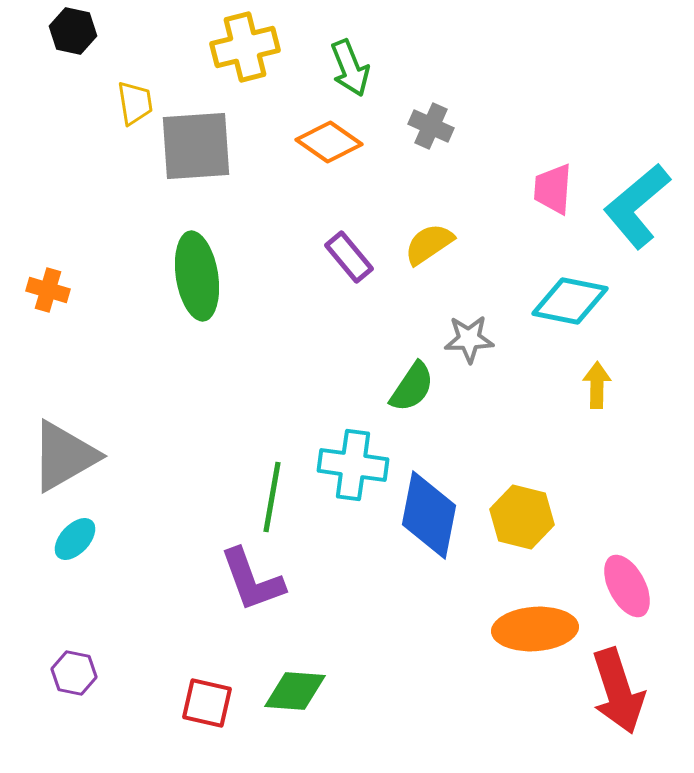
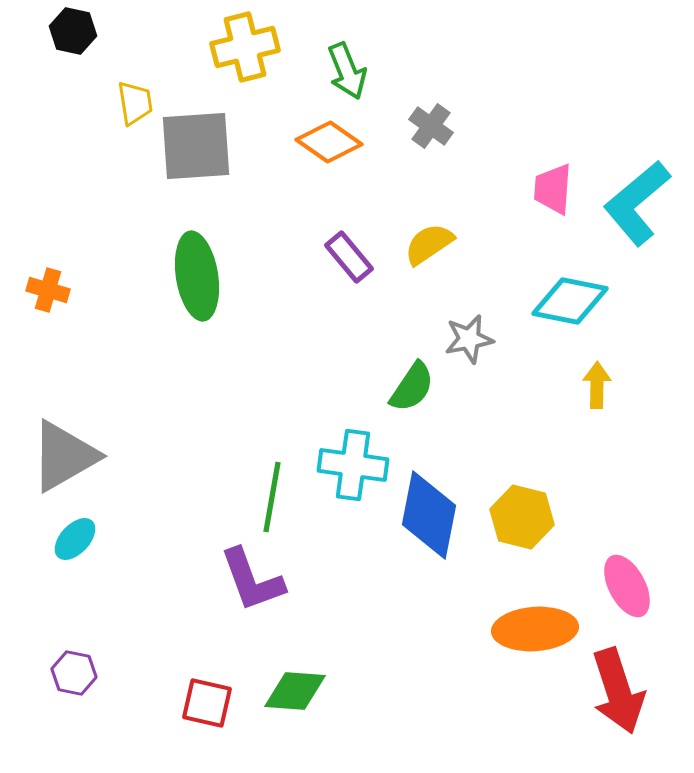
green arrow: moved 3 px left, 3 px down
gray cross: rotated 12 degrees clockwise
cyan L-shape: moved 3 px up
gray star: rotated 9 degrees counterclockwise
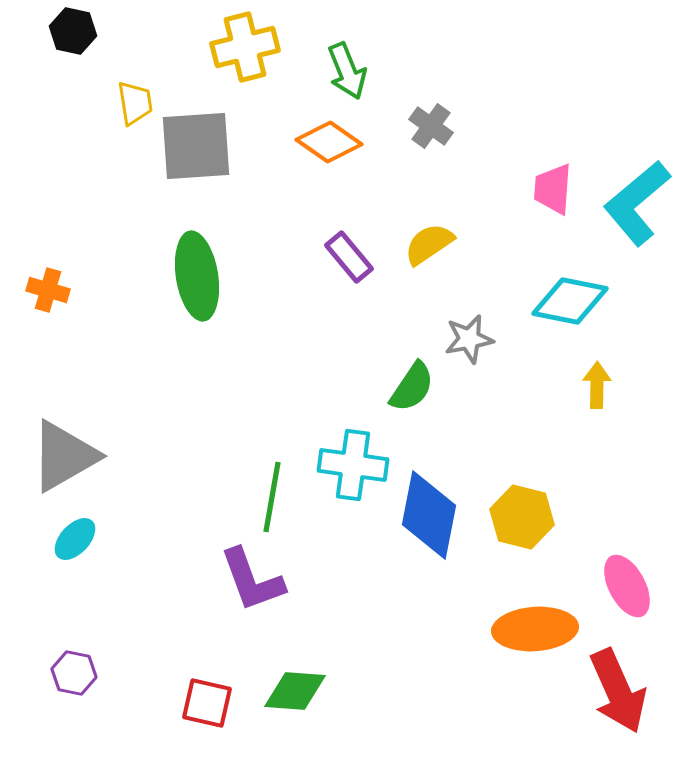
red arrow: rotated 6 degrees counterclockwise
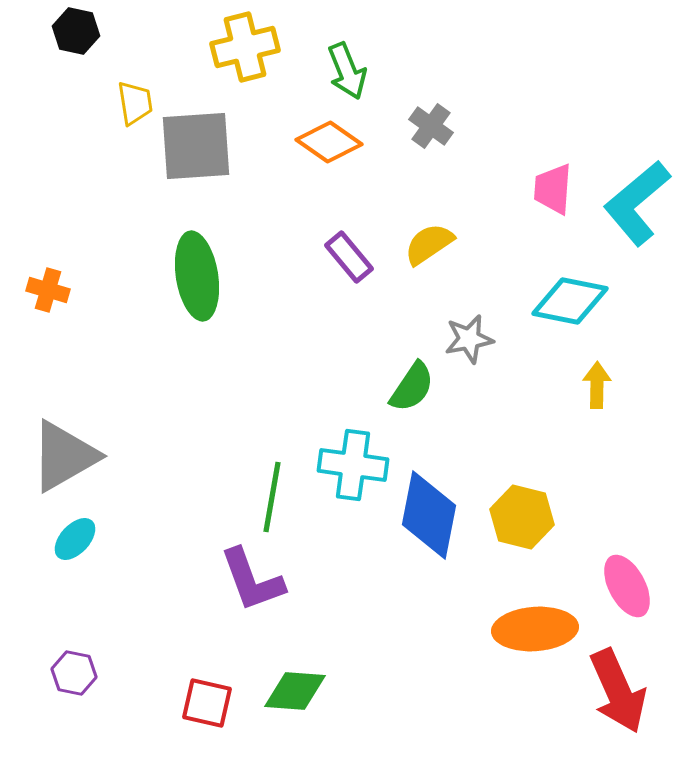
black hexagon: moved 3 px right
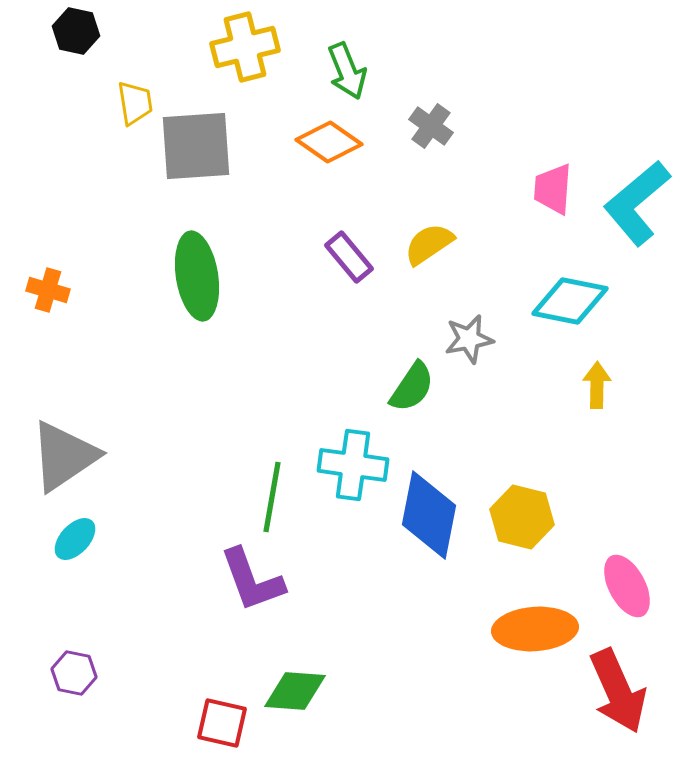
gray triangle: rotated 4 degrees counterclockwise
red square: moved 15 px right, 20 px down
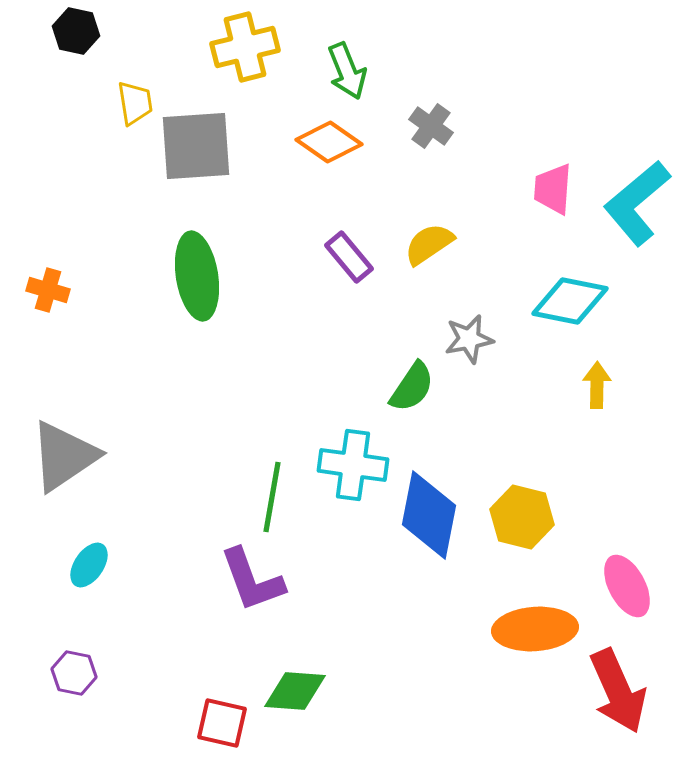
cyan ellipse: moved 14 px right, 26 px down; rotated 9 degrees counterclockwise
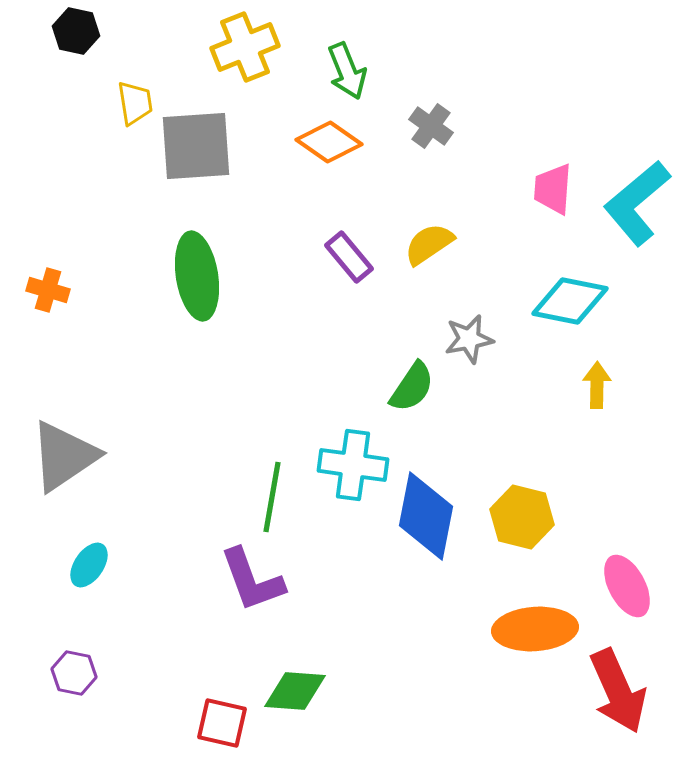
yellow cross: rotated 8 degrees counterclockwise
blue diamond: moved 3 px left, 1 px down
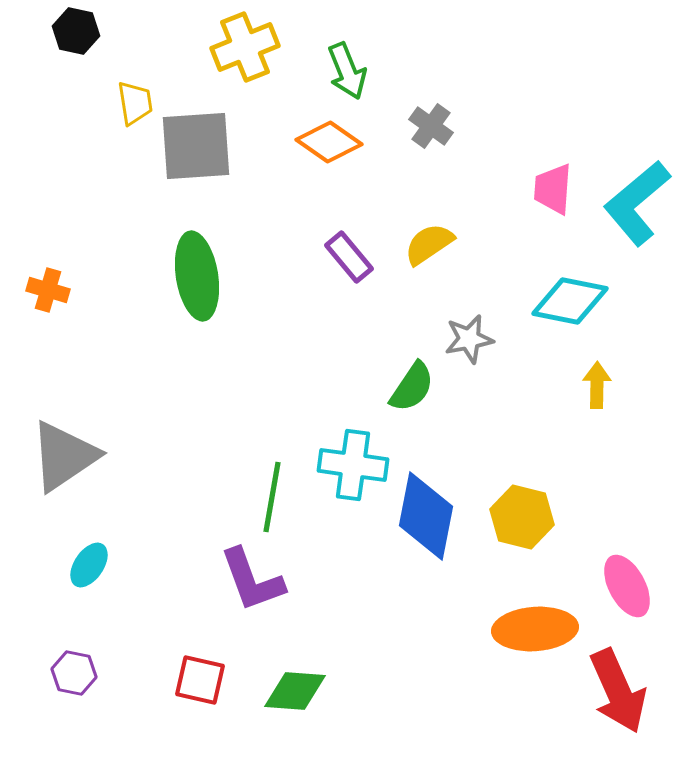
red square: moved 22 px left, 43 px up
